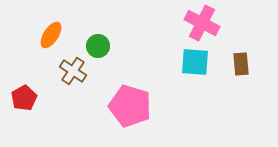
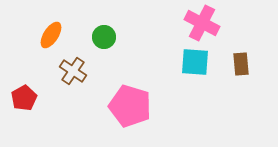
green circle: moved 6 px right, 9 px up
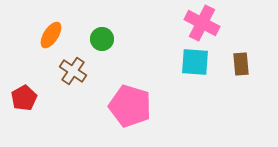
green circle: moved 2 px left, 2 px down
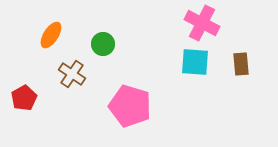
green circle: moved 1 px right, 5 px down
brown cross: moved 1 px left, 3 px down
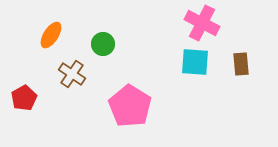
pink pentagon: rotated 15 degrees clockwise
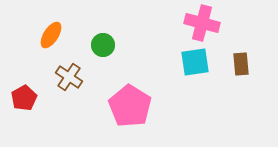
pink cross: rotated 12 degrees counterclockwise
green circle: moved 1 px down
cyan square: rotated 12 degrees counterclockwise
brown cross: moved 3 px left, 3 px down
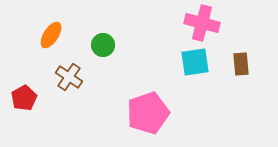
pink pentagon: moved 18 px right, 7 px down; rotated 21 degrees clockwise
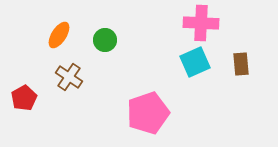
pink cross: moved 1 px left; rotated 12 degrees counterclockwise
orange ellipse: moved 8 px right
green circle: moved 2 px right, 5 px up
cyan square: rotated 16 degrees counterclockwise
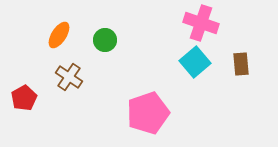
pink cross: rotated 16 degrees clockwise
cyan square: rotated 16 degrees counterclockwise
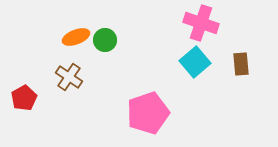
orange ellipse: moved 17 px right, 2 px down; rotated 36 degrees clockwise
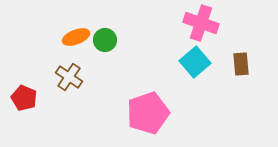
red pentagon: rotated 20 degrees counterclockwise
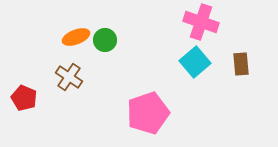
pink cross: moved 1 px up
